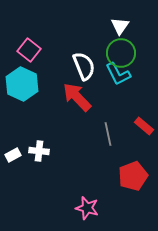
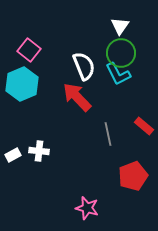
cyan hexagon: rotated 12 degrees clockwise
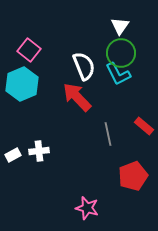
white cross: rotated 12 degrees counterclockwise
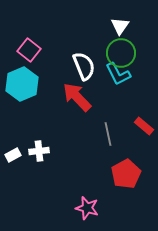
red pentagon: moved 7 px left, 2 px up; rotated 8 degrees counterclockwise
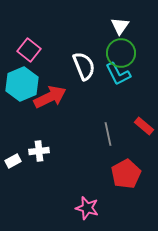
red arrow: moved 27 px left; rotated 108 degrees clockwise
white rectangle: moved 6 px down
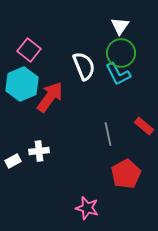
red arrow: rotated 28 degrees counterclockwise
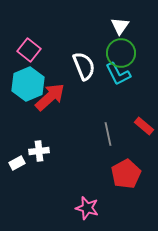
cyan hexagon: moved 6 px right
red arrow: rotated 12 degrees clockwise
white rectangle: moved 4 px right, 2 px down
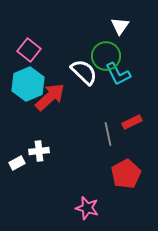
green circle: moved 15 px left, 3 px down
white semicircle: moved 6 px down; rotated 24 degrees counterclockwise
red rectangle: moved 12 px left, 4 px up; rotated 66 degrees counterclockwise
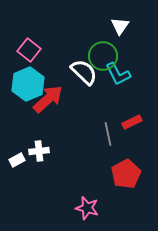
green circle: moved 3 px left
red arrow: moved 2 px left, 2 px down
white rectangle: moved 3 px up
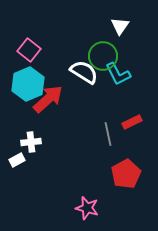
white semicircle: rotated 12 degrees counterclockwise
white cross: moved 8 px left, 9 px up
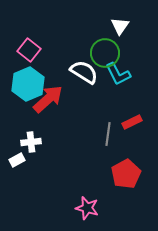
green circle: moved 2 px right, 3 px up
gray line: rotated 20 degrees clockwise
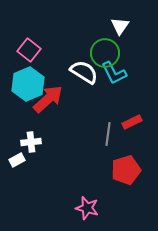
cyan L-shape: moved 4 px left, 1 px up
red pentagon: moved 4 px up; rotated 12 degrees clockwise
